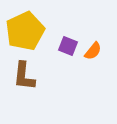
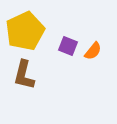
brown L-shape: moved 1 px up; rotated 8 degrees clockwise
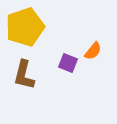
yellow pentagon: moved 4 px up; rotated 6 degrees clockwise
purple square: moved 17 px down
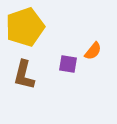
purple square: moved 1 px down; rotated 12 degrees counterclockwise
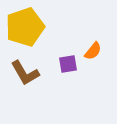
purple square: rotated 18 degrees counterclockwise
brown L-shape: moved 1 px right, 2 px up; rotated 44 degrees counterclockwise
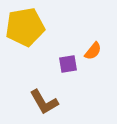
yellow pentagon: rotated 9 degrees clockwise
brown L-shape: moved 19 px right, 29 px down
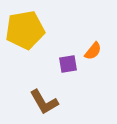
yellow pentagon: moved 3 px down
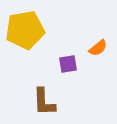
orange semicircle: moved 5 px right, 3 px up; rotated 12 degrees clockwise
brown L-shape: rotated 28 degrees clockwise
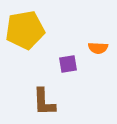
orange semicircle: rotated 42 degrees clockwise
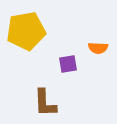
yellow pentagon: moved 1 px right, 1 px down
brown L-shape: moved 1 px right, 1 px down
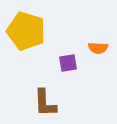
yellow pentagon: rotated 27 degrees clockwise
purple square: moved 1 px up
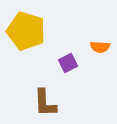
orange semicircle: moved 2 px right, 1 px up
purple square: rotated 18 degrees counterclockwise
